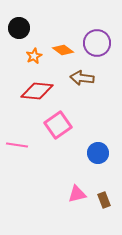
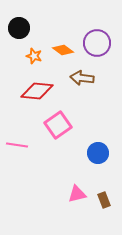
orange star: rotated 28 degrees counterclockwise
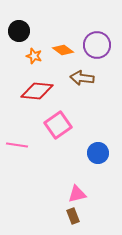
black circle: moved 3 px down
purple circle: moved 2 px down
brown rectangle: moved 31 px left, 16 px down
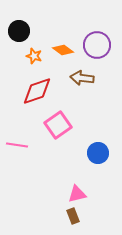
red diamond: rotated 24 degrees counterclockwise
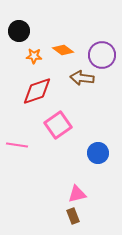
purple circle: moved 5 px right, 10 px down
orange star: rotated 14 degrees counterclockwise
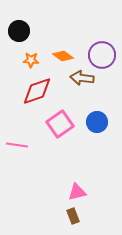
orange diamond: moved 6 px down
orange star: moved 3 px left, 4 px down
pink square: moved 2 px right, 1 px up
blue circle: moved 1 px left, 31 px up
pink triangle: moved 2 px up
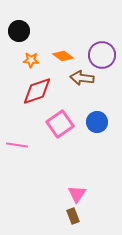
pink triangle: moved 2 px down; rotated 42 degrees counterclockwise
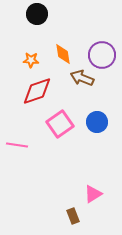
black circle: moved 18 px right, 17 px up
orange diamond: moved 2 px up; rotated 45 degrees clockwise
brown arrow: rotated 15 degrees clockwise
pink triangle: moved 16 px right; rotated 24 degrees clockwise
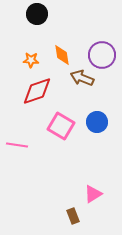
orange diamond: moved 1 px left, 1 px down
pink square: moved 1 px right, 2 px down; rotated 24 degrees counterclockwise
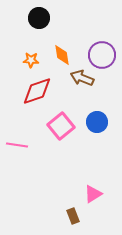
black circle: moved 2 px right, 4 px down
pink square: rotated 20 degrees clockwise
